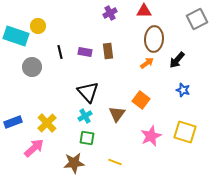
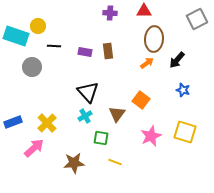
purple cross: rotated 32 degrees clockwise
black line: moved 6 px left, 6 px up; rotated 72 degrees counterclockwise
green square: moved 14 px right
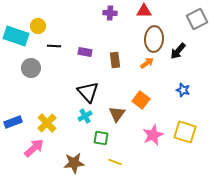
brown rectangle: moved 7 px right, 9 px down
black arrow: moved 1 px right, 9 px up
gray circle: moved 1 px left, 1 px down
pink star: moved 2 px right, 1 px up
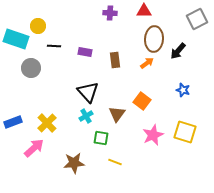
cyan rectangle: moved 3 px down
orange square: moved 1 px right, 1 px down
cyan cross: moved 1 px right
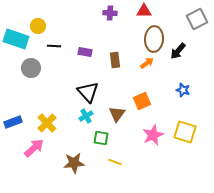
orange square: rotated 30 degrees clockwise
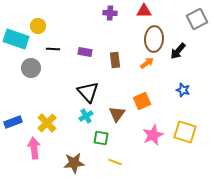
black line: moved 1 px left, 3 px down
pink arrow: rotated 55 degrees counterclockwise
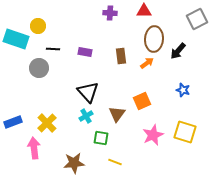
brown rectangle: moved 6 px right, 4 px up
gray circle: moved 8 px right
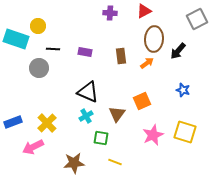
red triangle: rotated 28 degrees counterclockwise
black triangle: rotated 25 degrees counterclockwise
pink arrow: moved 1 px left, 1 px up; rotated 110 degrees counterclockwise
